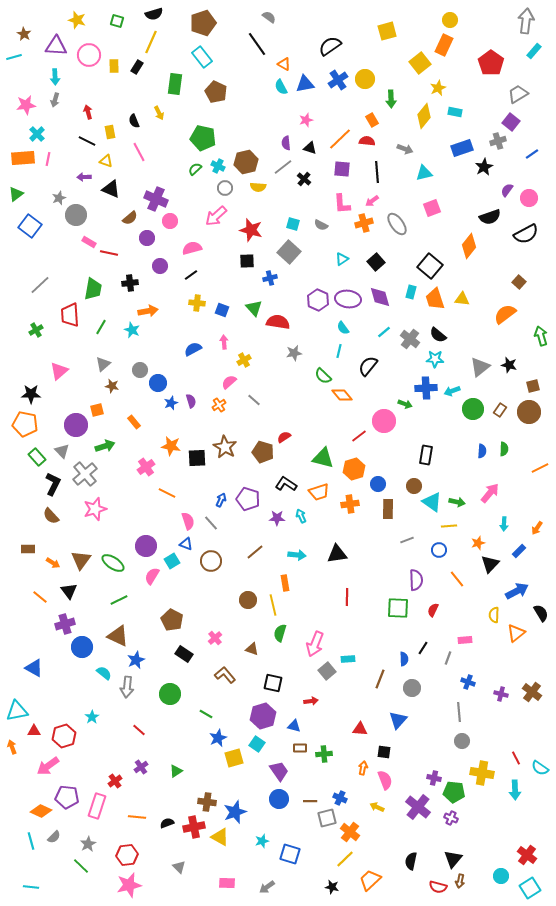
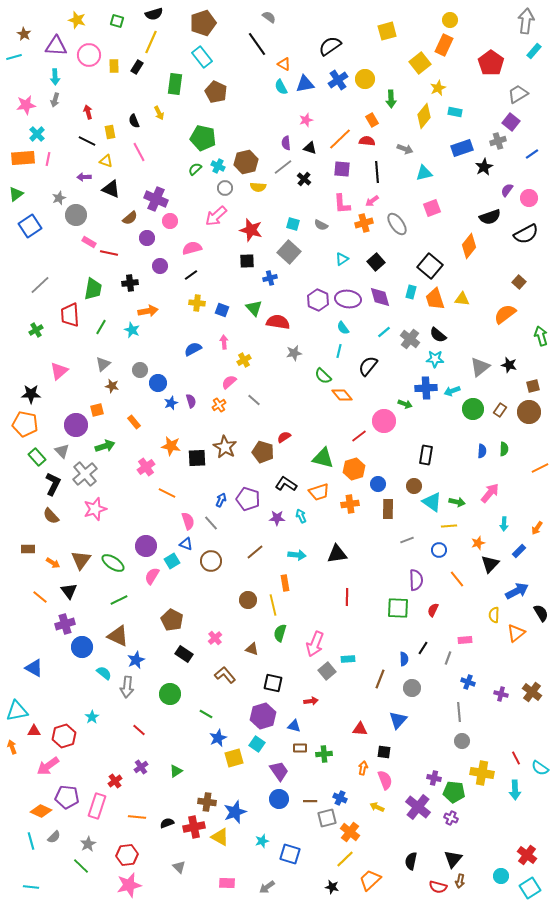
blue square at (30, 226): rotated 20 degrees clockwise
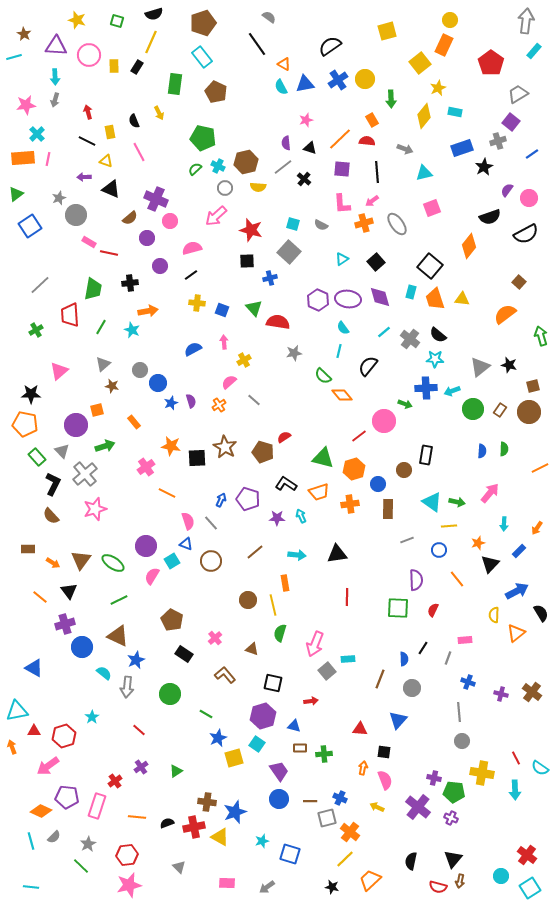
brown circle at (414, 486): moved 10 px left, 16 px up
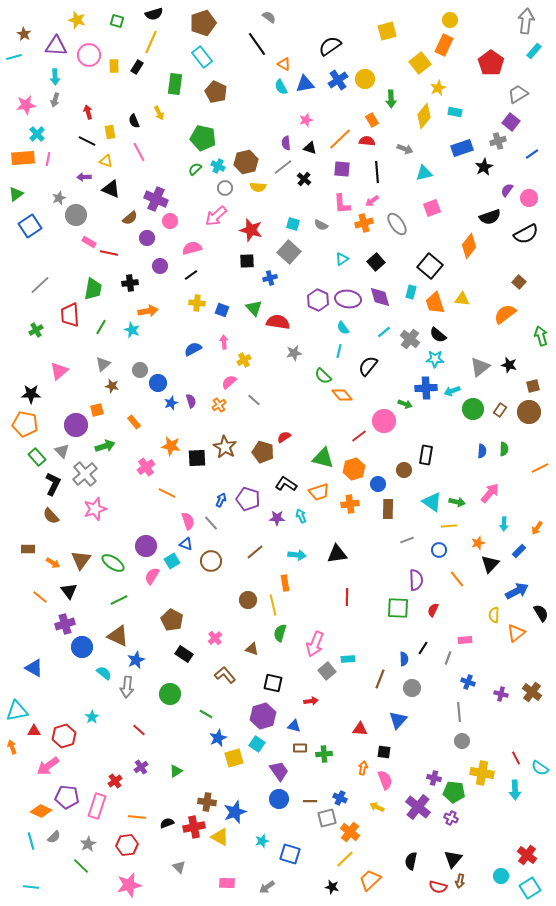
orange trapezoid at (435, 299): moved 4 px down
red hexagon at (127, 855): moved 10 px up
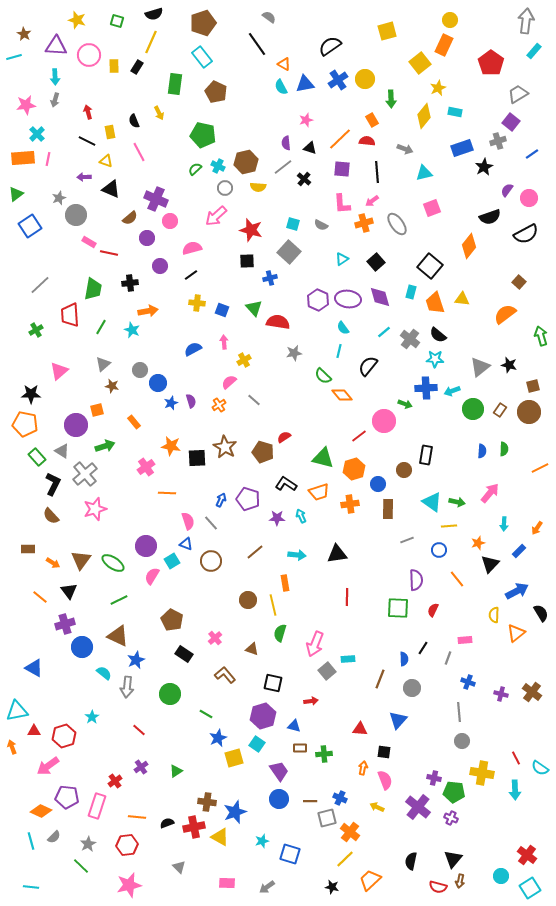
green pentagon at (203, 138): moved 3 px up
gray triangle at (62, 451): rotated 14 degrees counterclockwise
orange line at (167, 493): rotated 24 degrees counterclockwise
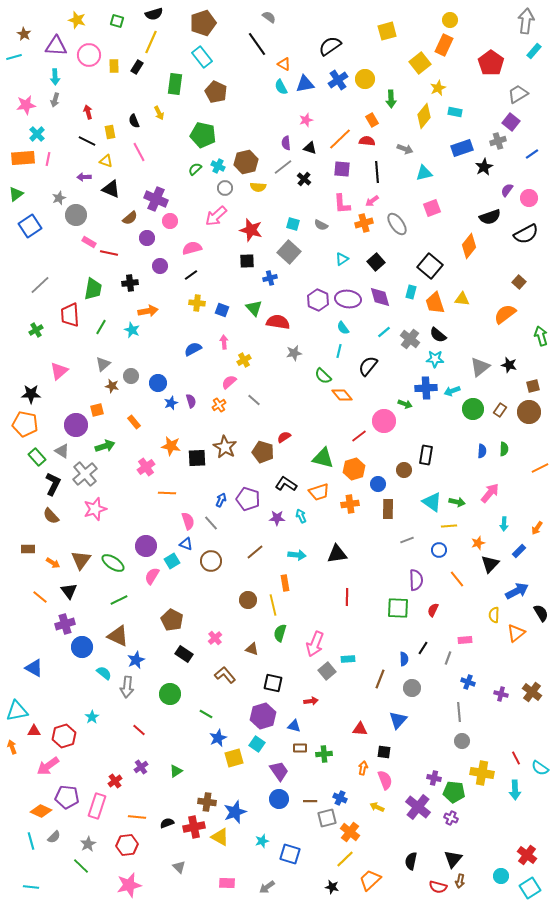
gray circle at (140, 370): moved 9 px left, 6 px down
